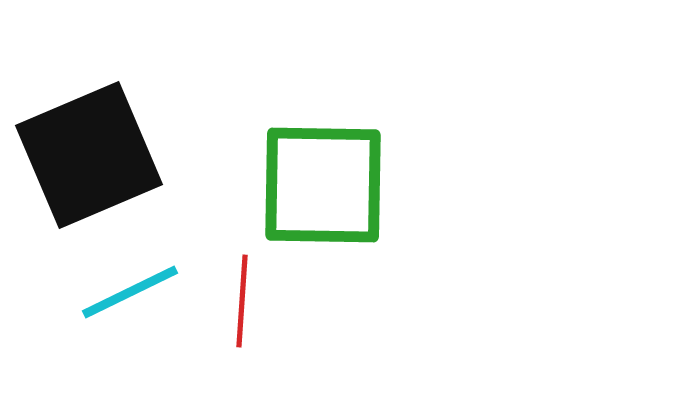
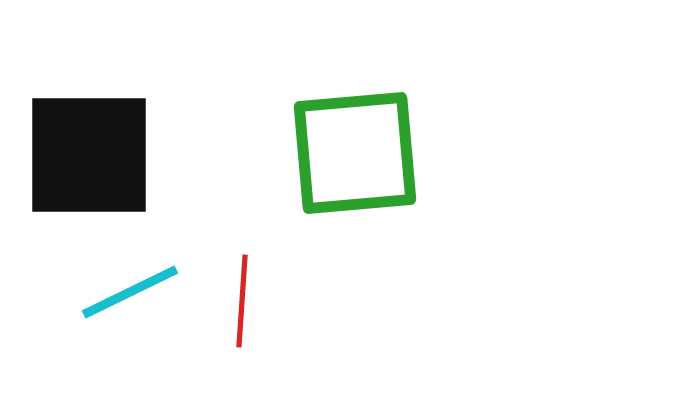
black square: rotated 23 degrees clockwise
green square: moved 32 px right, 32 px up; rotated 6 degrees counterclockwise
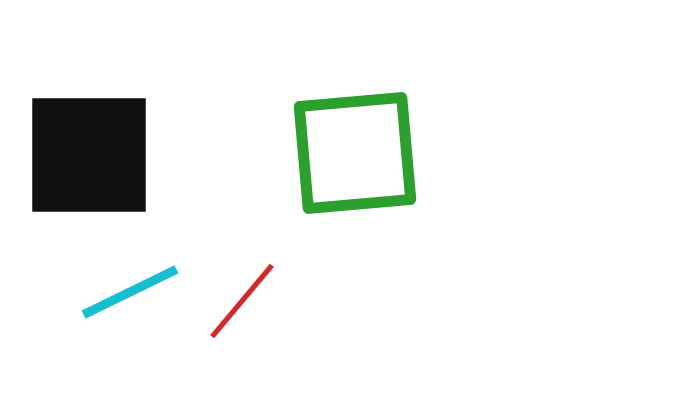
red line: rotated 36 degrees clockwise
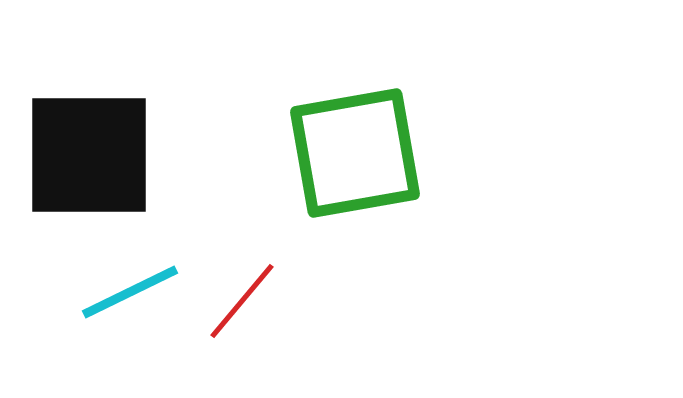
green square: rotated 5 degrees counterclockwise
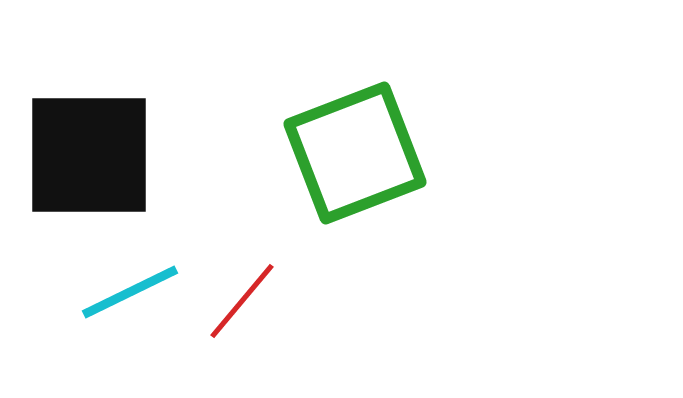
green square: rotated 11 degrees counterclockwise
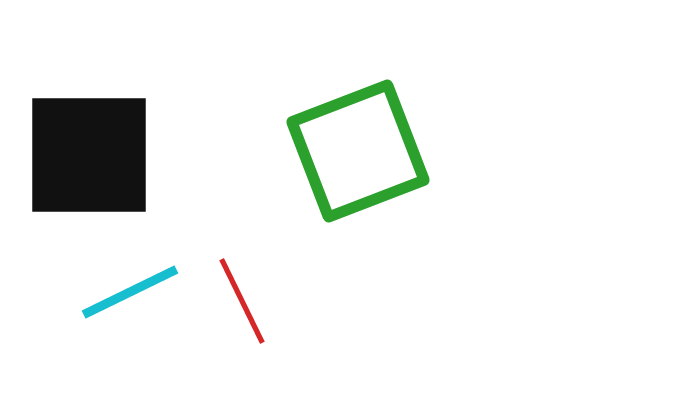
green square: moved 3 px right, 2 px up
red line: rotated 66 degrees counterclockwise
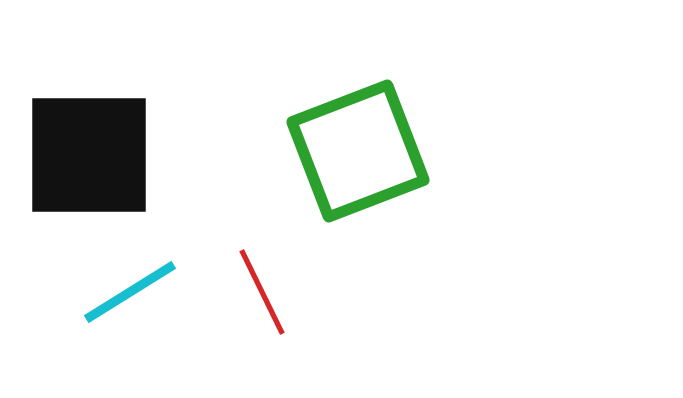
cyan line: rotated 6 degrees counterclockwise
red line: moved 20 px right, 9 px up
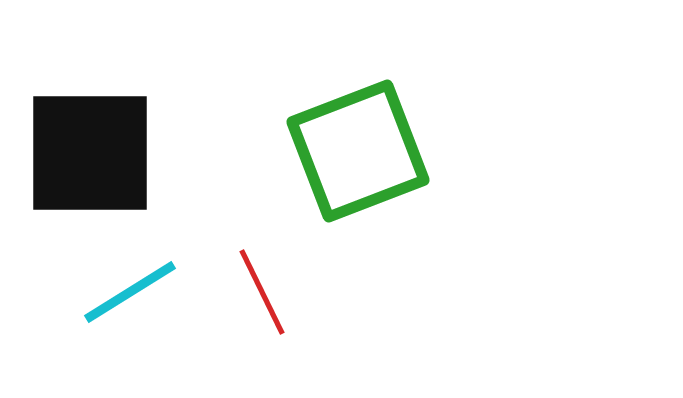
black square: moved 1 px right, 2 px up
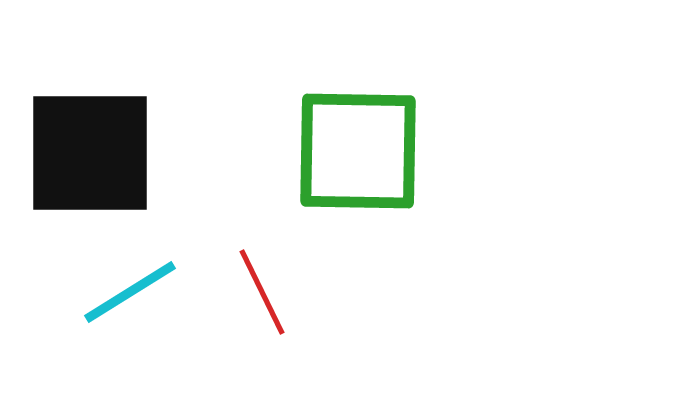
green square: rotated 22 degrees clockwise
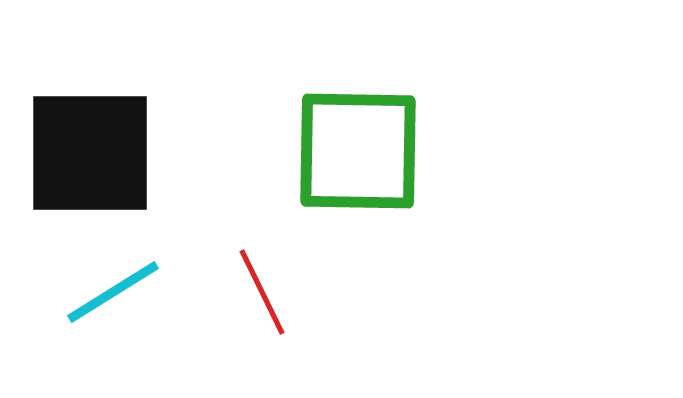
cyan line: moved 17 px left
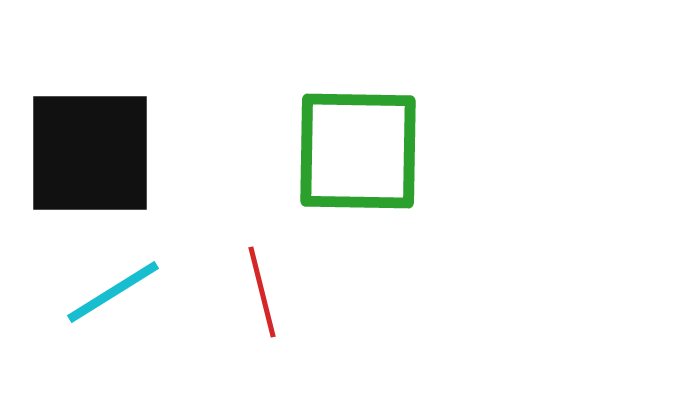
red line: rotated 12 degrees clockwise
